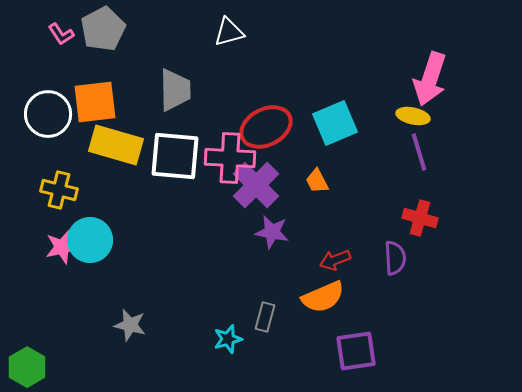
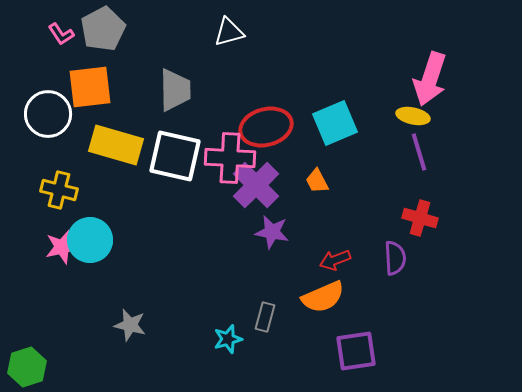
orange square: moved 5 px left, 15 px up
red ellipse: rotated 12 degrees clockwise
white square: rotated 8 degrees clockwise
green hexagon: rotated 12 degrees clockwise
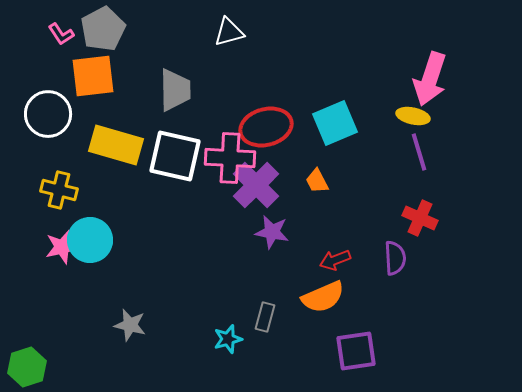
orange square: moved 3 px right, 11 px up
red cross: rotated 8 degrees clockwise
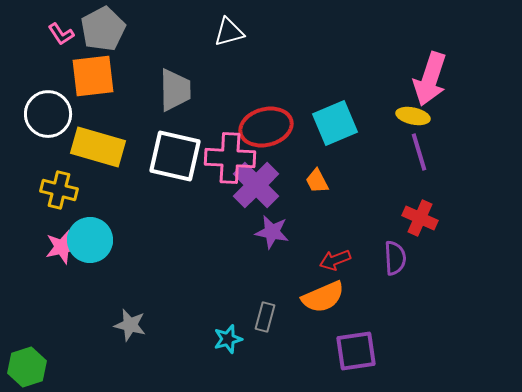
yellow rectangle: moved 18 px left, 2 px down
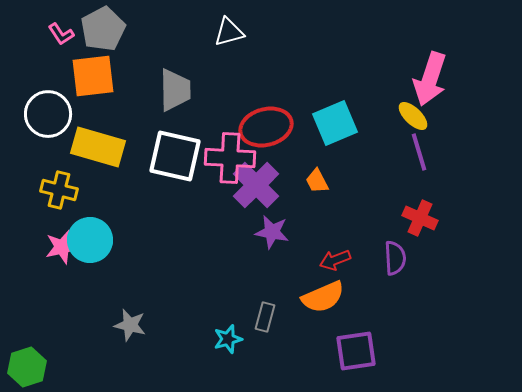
yellow ellipse: rotated 32 degrees clockwise
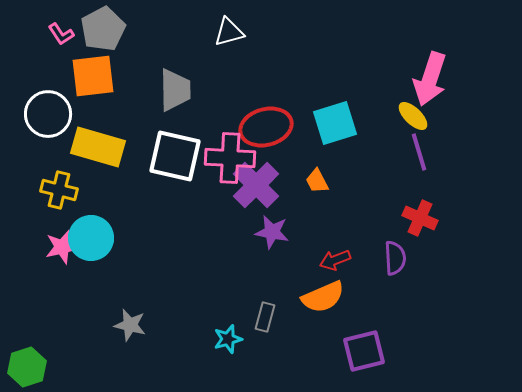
cyan square: rotated 6 degrees clockwise
cyan circle: moved 1 px right, 2 px up
purple square: moved 8 px right; rotated 6 degrees counterclockwise
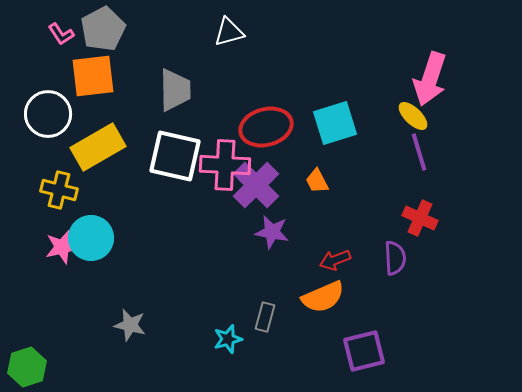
yellow rectangle: rotated 46 degrees counterclockwise
pink cross: moved 5 px left, 7 px down
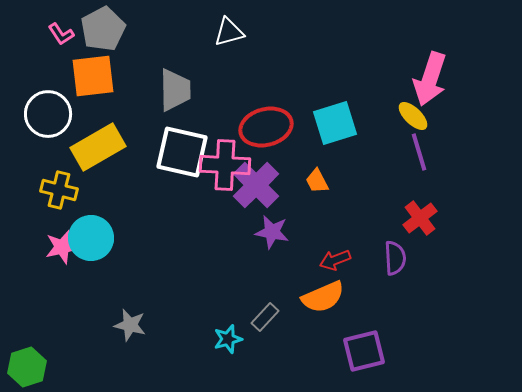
white square: moved 7 px right, 4 px up
red cross: rotated 28 degrees clockwise
gray rectangle: rotated 28 degrees clockwise
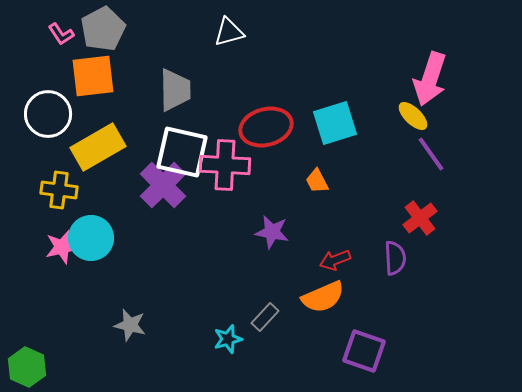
purple line: moved 12 px right, 2 px down; rotated 18 degrees counterclockwise
purple cross: moved 93 px left
yellow cross: rotated 6 degrees counterclockwise
purple square: rotated 33 degrees clockwise
green hexagon: rotated 18 degrees counterclockwise
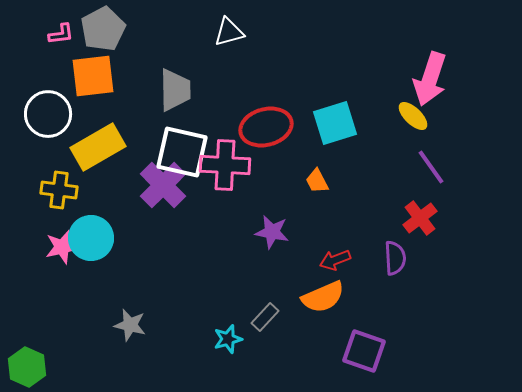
pink L-shape: rotated 64 degrees counterclockwise
purple line: moved 13 px down
